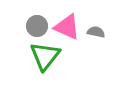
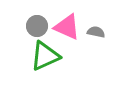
green triangle: rotated 28 degrees clockwise
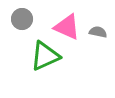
gray circle: moved 15 px left, 7 px up
gray semicircle: moved 2 px right
